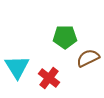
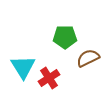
cyan triangle: moved 6 px right
red cross: rotated 20 degrees clockwise
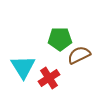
green pentagon: moved 5 px left, 2 px down
brown semicircle: moved 9 px left, 3 px up
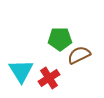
cyan triangle: moved 2 px left, 4 px down
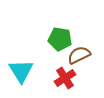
green pentagon: rotated 10 degrees clockwise
red cross: moved 16 px right
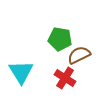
cyan triangle: moved 1 px down
red cross: rotated 25 degrees counterclockwise
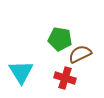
brown semicircle: moved 1 px right, 1 px up
red cross: rotated 15 degrees counterclockwise
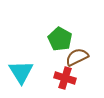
green pentagon: rotated 20 degrees clockwise
brown semicircle: moved 3 px left, 3 px down
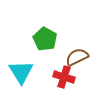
green pentagon: moved 15 px left
red cross: moved 1 px left, 1 px up
